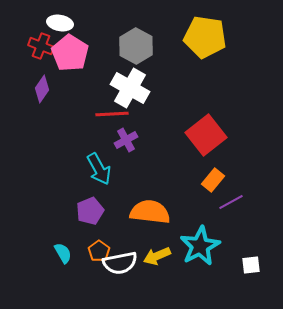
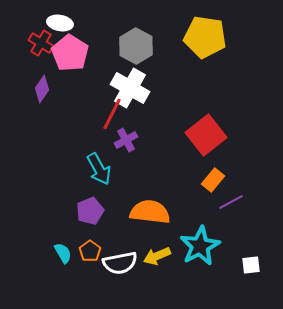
red cross: moved 3 px up; rotated 10 degrees clockwise
red line: rotated 60 degrees counterclockwise
orange pentagon: moved 9 px left
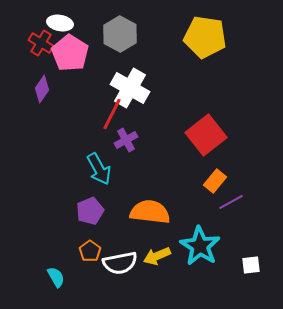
gray hexagon: moved 16 px left, 12 px up
orange rectangle: moved 2 px right, 1 px down
cyan star: rotated 12 degrees counterclockwise
cyan semicircle: moved 7 px left, 24 px down
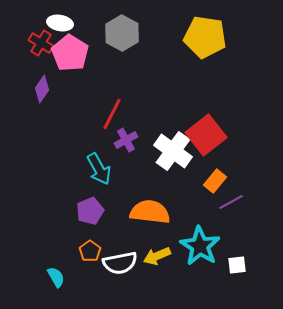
gray hexagon: moved 2 px right, 1 px up
white cross: moved 43 px right, 63 px down; rotated 6 degrees clockwise
white square: moved 14 px left
